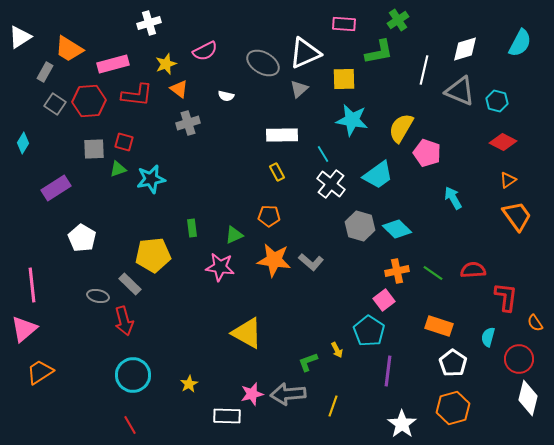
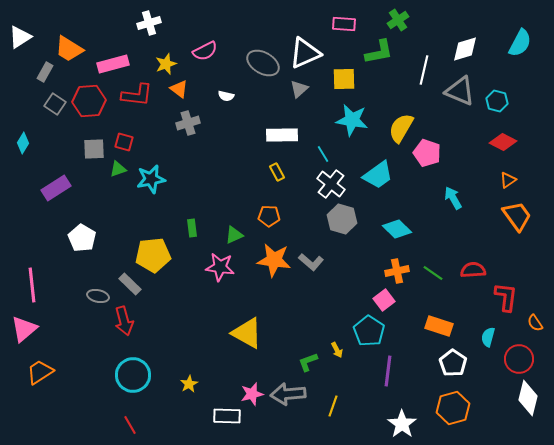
gray hexagon at (360, 226): moved 18 px left, 7 px up
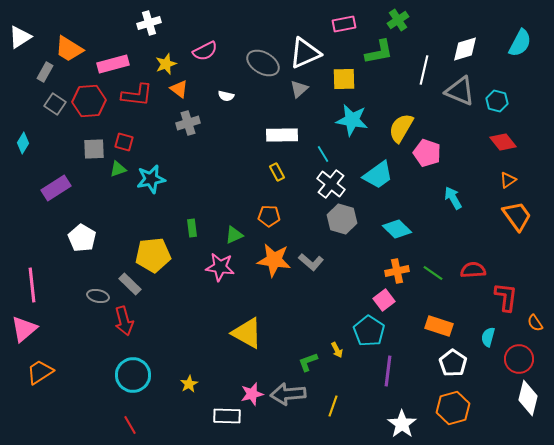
pink rectangle at (344, 24): rotated 15 degrees counterclockwise
red diamond at (503, 142): rotated 24 degrees clockwise
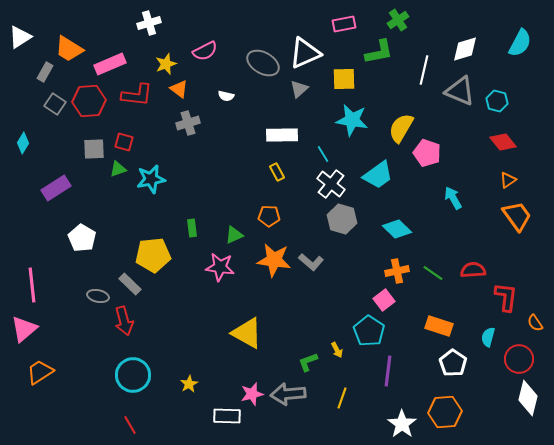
pink rectangle at (113, 64): moved 3 px left; rotated 8 degrees counterclockwise
yellow line at (333, 406): moved 9 px right, 8 px up
orange hexagon at (453, 408): moved 8 px left, 4 px down; rotated 12 degrees clockwise
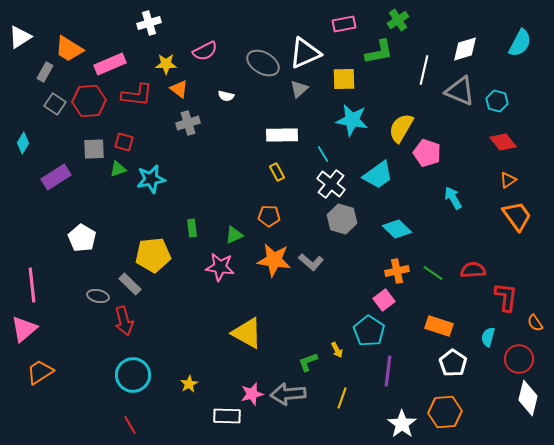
yellow star at (166, 64): rotated 20 degrees clockwise
purple rectangle at (56, 188): moved 11 px up
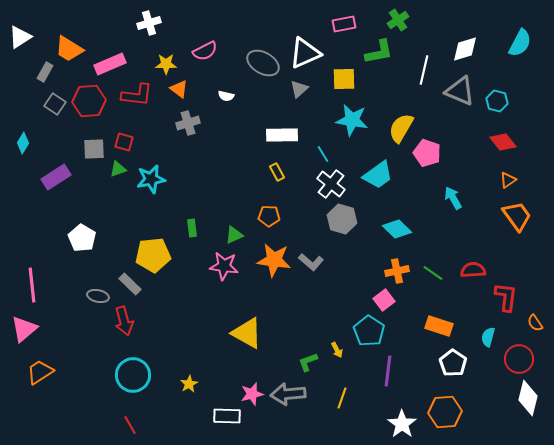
pink star at (220, 267): moved 4 px right, 1 px up
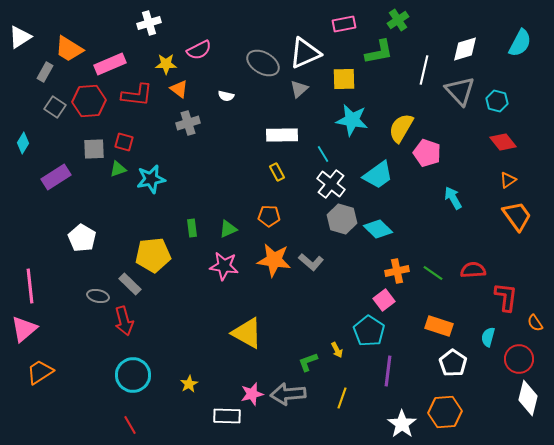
pink semicircle at (205, 51): moved 6 px left, 1 px up
gray triangle at (460, 91): rotated 24 degrees clockwise
gray square at (55, 104): moved 3 px down
cyan diamond at (397, 229): moved 19 px left
green triangle at (234, 235): moved 6 px left, 6 px up
pink line at (32, 285): moved 2 px left, 1 px down
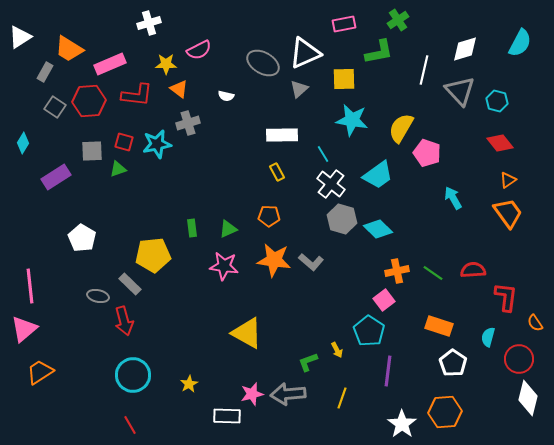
red diamond at (503, 142): moved 3 px left, 1 px down
gray square at (94, 149): moved 2 px left, 2 px down
cyan star at (151, 179): moved 6 px right, 35 px up
orange trapezoid at (517, 216): moved 9 px left, 3 px up
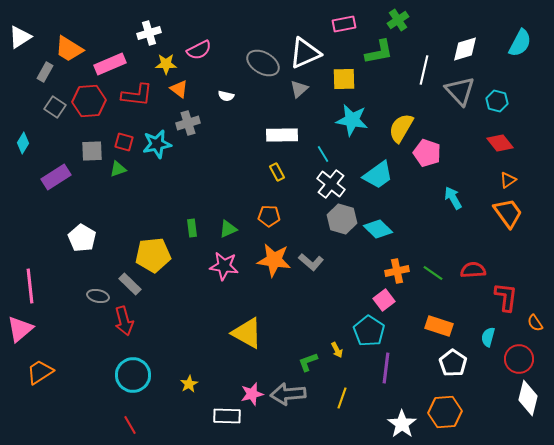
white cross at (149, 23): moved 10 px down
pink triangle at (24, 329): moved 4 px left
purple line at (388, 371): moved 2 px left, 3 px up
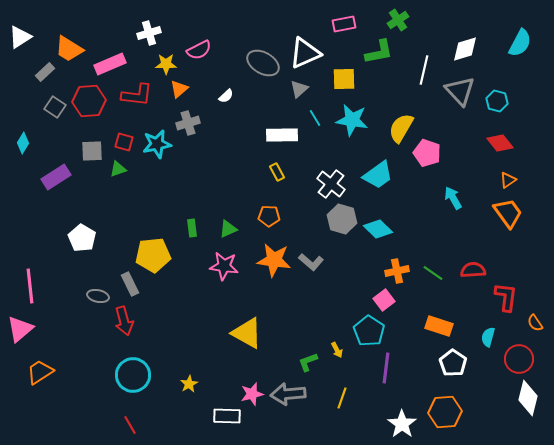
gray rectangle at (45, 72): rotated 18 degrees clockwise
orange triangle at (179, 89): rotated 42 degrees clockwise
white semicircle at (226, 96): rotated 56 degrees counterclockwise
cyan line at (323, 154): moved 8 px left, 36 px up
gray rectangle at (130, 284): rotated 20 degrees clockwise
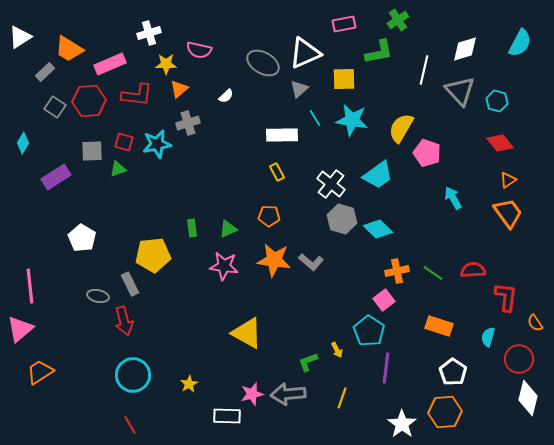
pink semicircle at (199, 50): rotated 40 degrees clockwise
white pentagon at (453, 363): moved 9 px down
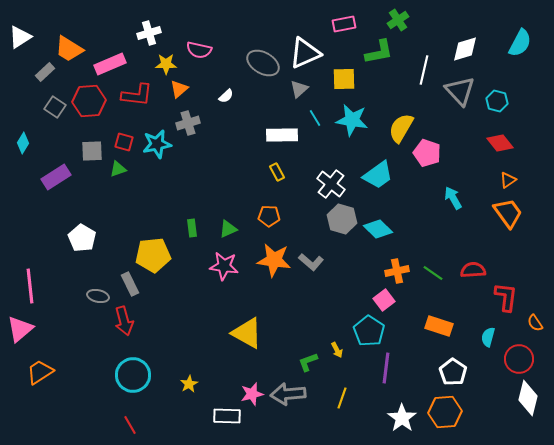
white star at (402, 424): moved 6 px up
